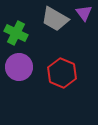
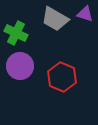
purple triangle: moved 1 px right, 1 px down; rotated 36 degrees counterclockwise
purple circle: moved 1 px right, 1 px up
red hexagon: moved 4 px down
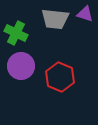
gray trapezoid: rotated 24 degrees counterclockwise
purple circle: moved 1 px right
red hexagon: moved 2 px left
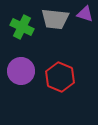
green cross: moved 6 px right, 6 px up
purple circle: moved 5 px down
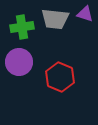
green cross: rotated 35 degrees counterclockwise
purple circle: moved 2 px left, 9 px up
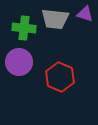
green cross: moved 2 px right, 1 px down; rotated 15 degrees clockwise
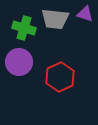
green cross: rotated 10 degrees clockwise
red hexagon: rotated 12 degrees clockwise
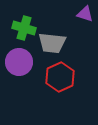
gray trapezoid: moved 3 px left, 24 px down
